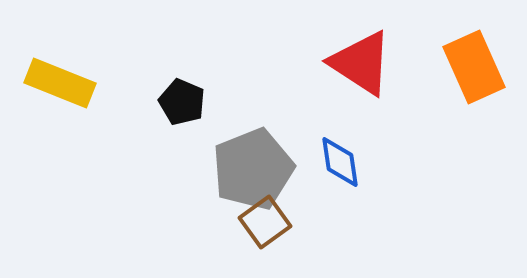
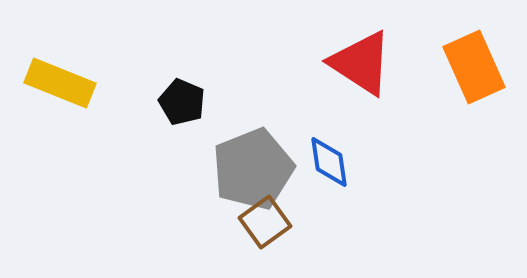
blue diamond: moved 11 px left
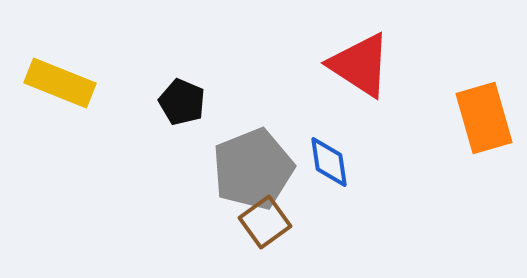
red triangle: moved 1 px left, 2 px down
orange rectangle: moved 10 px right, 51 px down; rotated 8 degrees clockwise
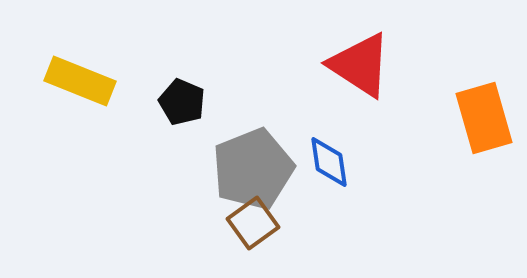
yellow rectangle: moved 20 px right, 2 px up
brown square: moved 12 px left, 1 px down
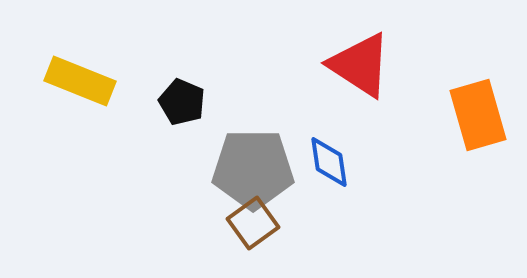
orange rectangle: moved 6 px left, 3 px up
gray pentagon: rotated 22 degrees clockwise
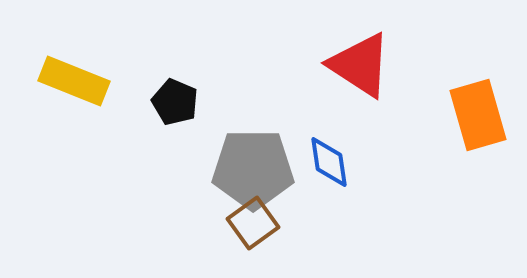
yellow rectangle: moved 6 px left
black pentagon: moved 7 px left
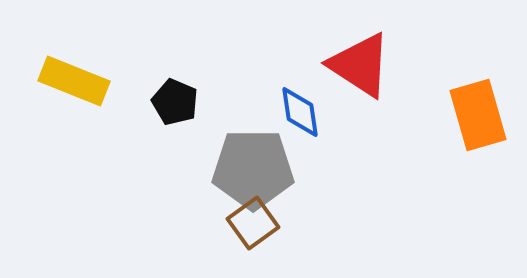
blue diamond: moved 29 px left, 50 px up
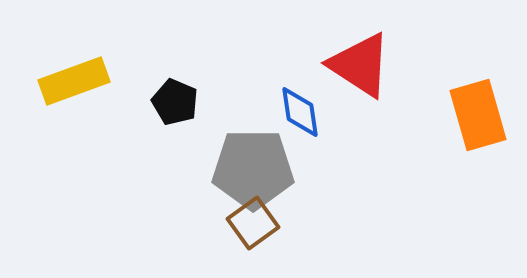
yellow rectangle: rotated 42 degrees counterclockwise
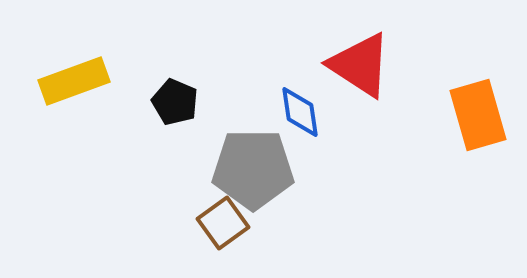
brown square: moved 30 px left
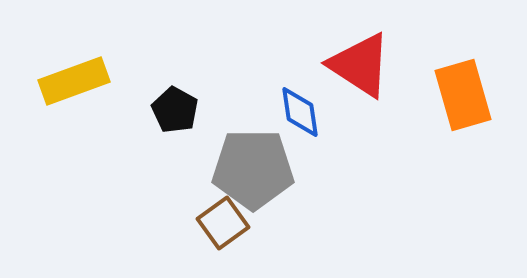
black pentagon: moved 8 px down; rotated 6 degrees clockwise
orange rectangle: moved 15 px left, 20 px up
